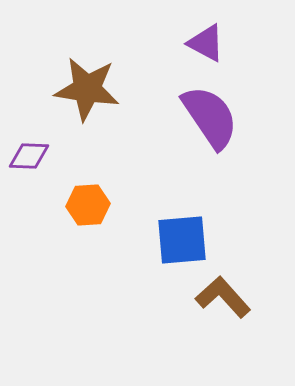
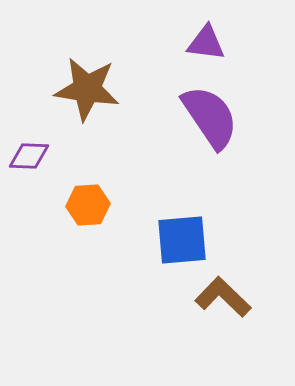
purple triangle: rotated 21 degrees counterclockwise
brown L-shape: rotated 4 degrees counterclockwise
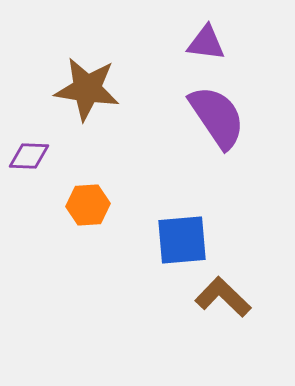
purple semicircle: moved 7 px right
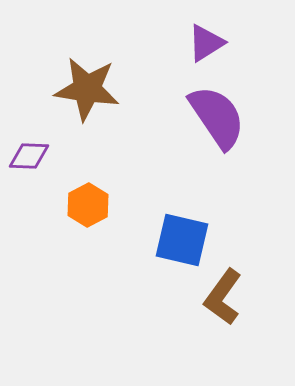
purple triangle: rotated 39 degrees counterclockwise
orange hexagon: rotated 24 degrees counterclockwise
blue square: rotated 18 degrees clockwise
brown L-shape: rotated 98 degrees counterclockwise
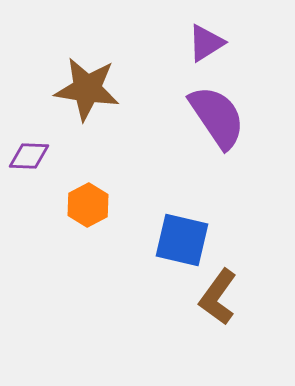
brown L-shape: moved 5 px left
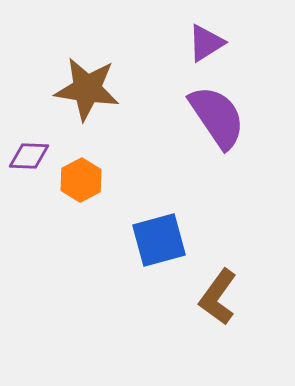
orange hexagon: moved 7 px left, 25 px up
blue square: moved 23 px left; rotated 28 degrees counterclockwise
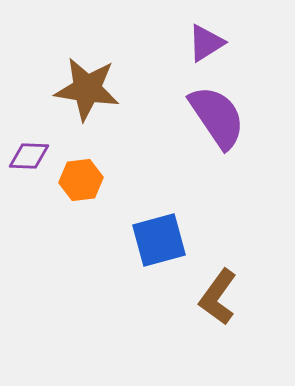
orange hexagon: rotated 21 degrees clockwise
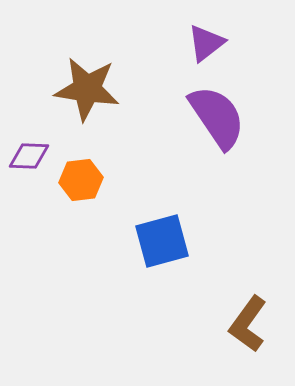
purple triangle: rotated 6 degrees counterclockwise
blue square: moved 3 px right, 1 px down
brown L-shape: moved 30 px right, 27 px down
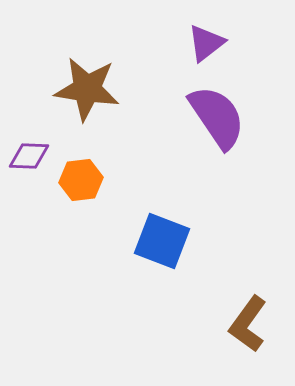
blue square: rotated 36 degrees clockwise
